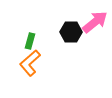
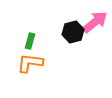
black hexagon: moved 2 px right; rotated 15 degrees counterclockwise
orange L-shape: rotated 48 degrees clockwise
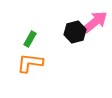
black hexagon: moved 2 px right
green rectangle: moved 2 px up; rotated 14 degrees clockwise
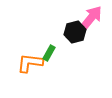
pink arrow: moved 4 px left, 4 px up; rotated 12 degrees counterclockwise
green rectangle: moved 19 px right, 14 px down
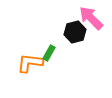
pink arrow: rotated 84 degrees counterclockwise
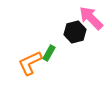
orange L-shape: rotated 32 degrees counterclockwise
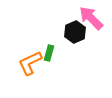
black hexagon: rotated 10 degrees counterclockwise
green rectangle: rotated 14 degrees counterclockwise
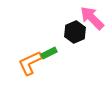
pink arrow: moved 1 px right
green rectangle: rotated 49 degrees clockwise
